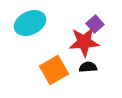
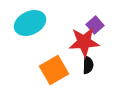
purple square: moved 1 px down
black semicircle: moved 2 px up; rotated 96 degrees clockwise
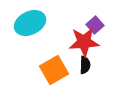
black semicircle: moved 3 px left
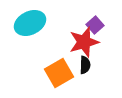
red star: rotated 12 degrees counterclockwise
orange square: moved 5 px right, 3 px down
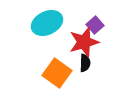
cyan ellipse: moved 17 px right
black semicircle: moved 2 px up
orange square: moved 2 px left; rotated 24 degrees counterclockwise
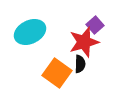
cyan ellipse: moved 17 px left, 9 px down
black semicircle: moved 5 px left, 1 px down
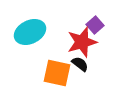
red star: moved 2 px left
black semicircle: rotated 54 degrees counterclockwise
orange square: rotated 24 degrees counterclockwise
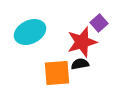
purple square: moved 4 px right, 2 px up
black semicircle: rotated 48 degrees counterclockwise
orange square: rotated 16 degrees counterclockwise
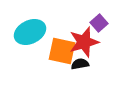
red star: moved 2 px right
orange square: moved 5 px right, 22 px up; rotated 16 degrees clockwise
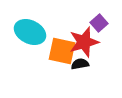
cyan ellipse: rotated 52 degrees clockwise
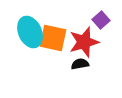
purple square: moved 2 px right, 3 px up
cyan ellipse: rotated 40 degrees clockwise
orange square: moved 9 px left, 13 px up
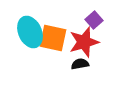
purple square: moved 7 px left
